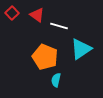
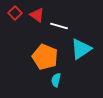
red square: moved 3 px right
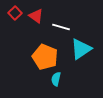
red triangle: moved 1 px left, 1 px down
white line: moved 2 px right, 1 px down
cyan semicircle: moved 1 px up
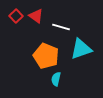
red square: moved 1 px right, 3 px down
cyan triangle: rotated 15 degrees clockwise
orange pentagon: moved 1 px right, 1 px up
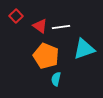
red triangle: moved 4 px right, 10 px down
white line: rotated 24 degrees counterclockwise
cyan triangle: moved 3 px right
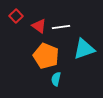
red triangle: moved 1 px left
